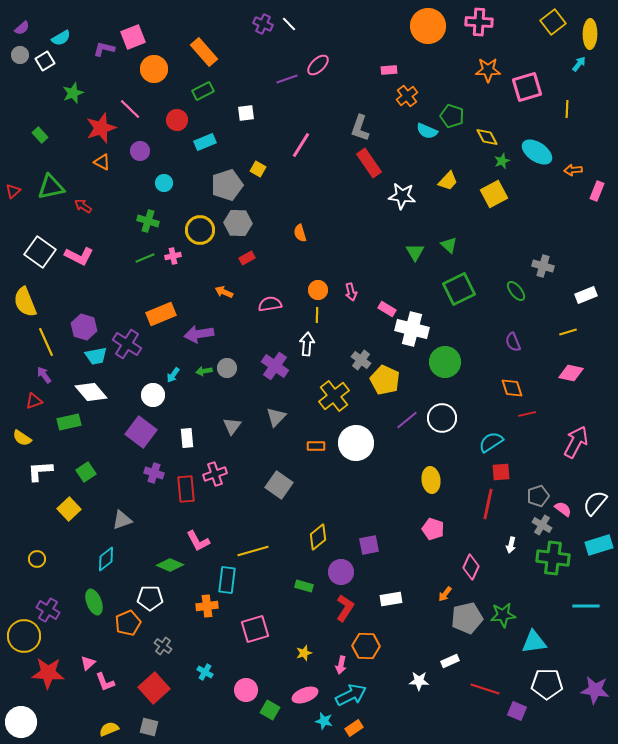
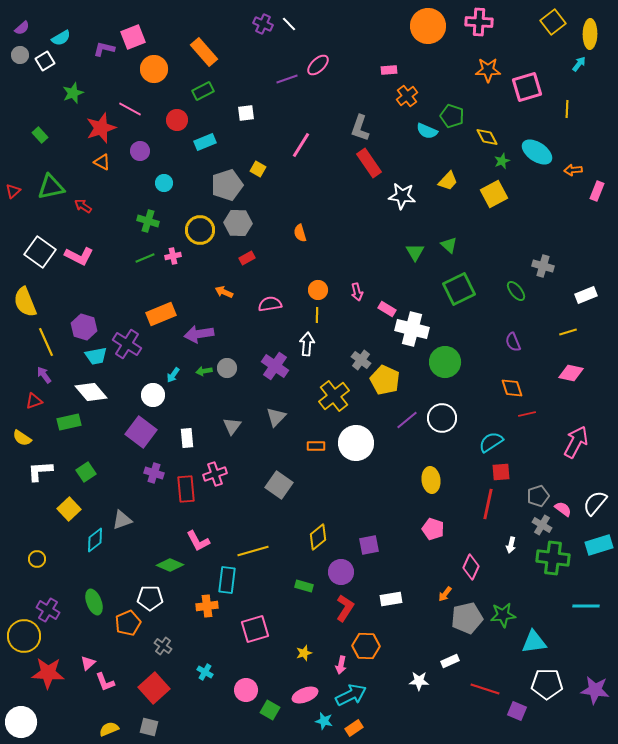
pink line at (130, 109): rotated 15 degrees counterclockwise
pink arrow at (351, 292): moved 6 px right
cyan diamond at (106, 559): moved 11 px left, 19 px up
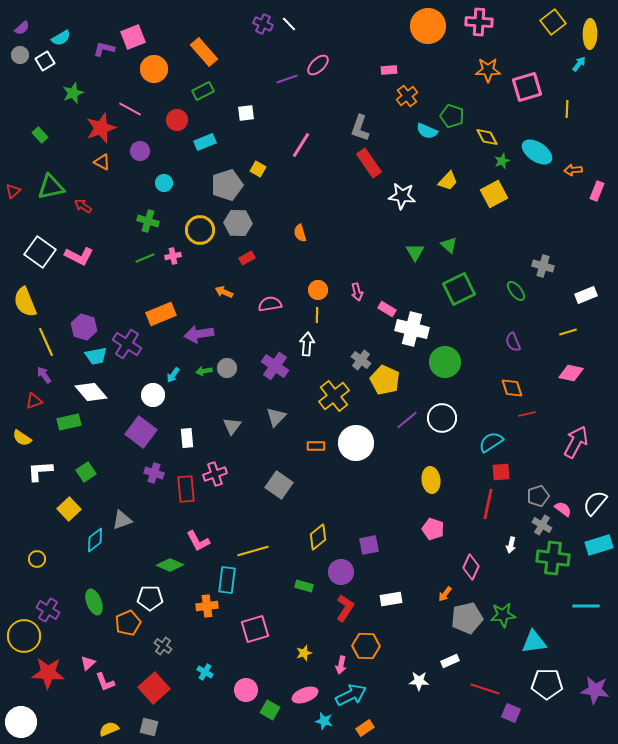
purple square at (517, 711): moved 6 px left, 2 px down
orange rectangle at (354, 728): moved 11 px right
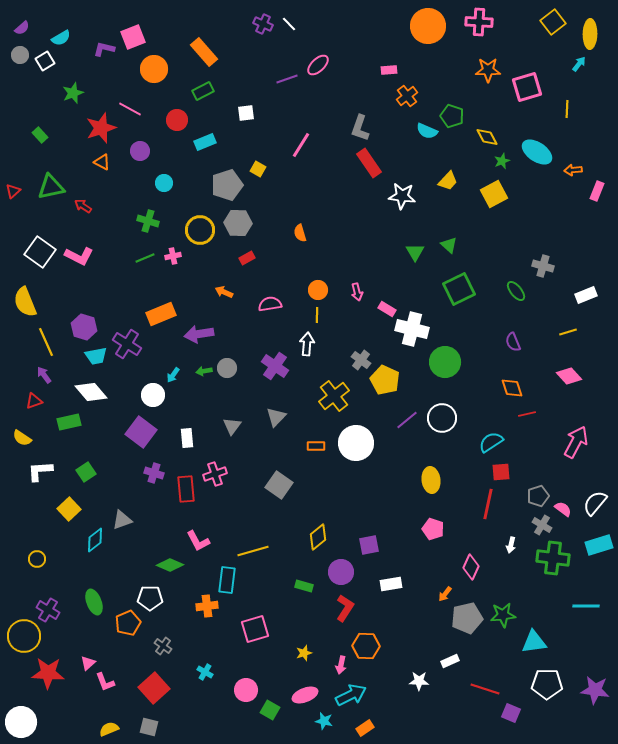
pink diamond at (571, 373): moved 2 px left, 3 px down; rotated 35 degrees clockwise
white rectangle at (391, 599): moved 15 px up
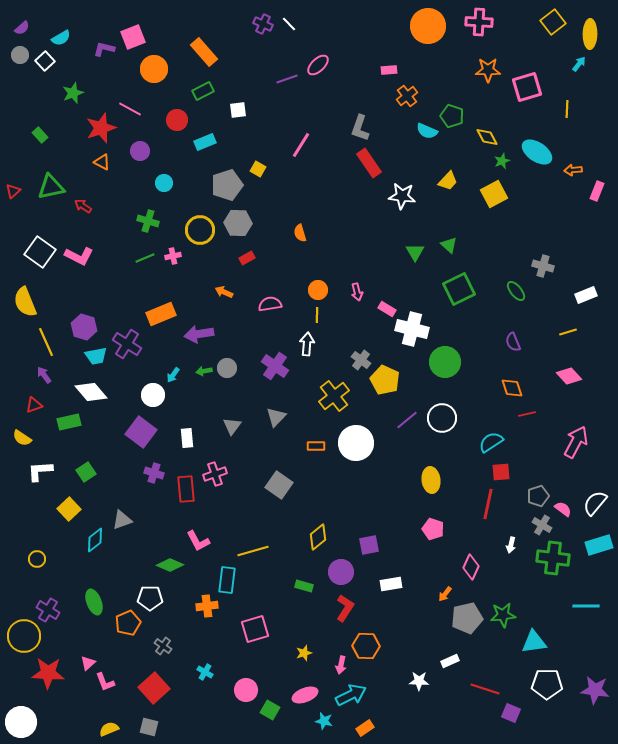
white square at (45, 61): rotated 12 degrees counterclockwise
white square at (246, 113): moved 8 px left, 3 px up
red triangle at (34, 401): moved 4 px down
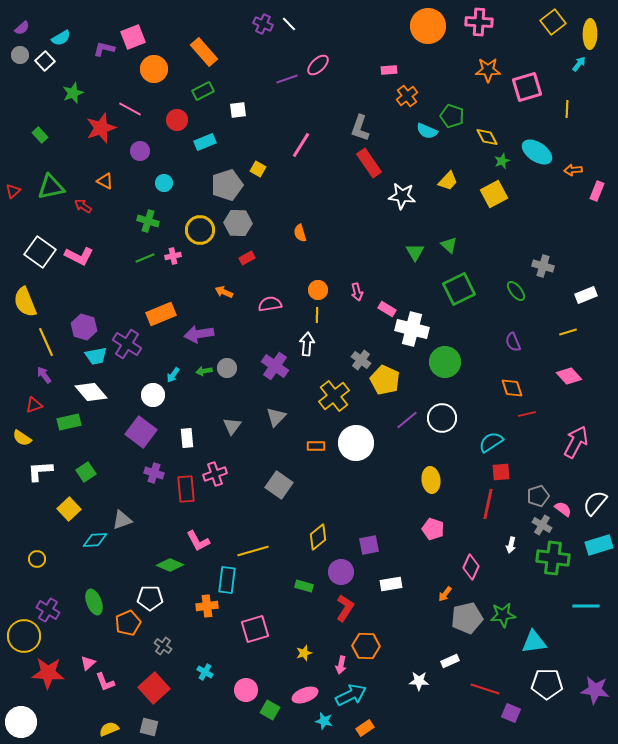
orange triangle at (102, 162): moved 3 px right, 19 px down
cyan diamond at (95, 540): rotated 35 degrees clockwise
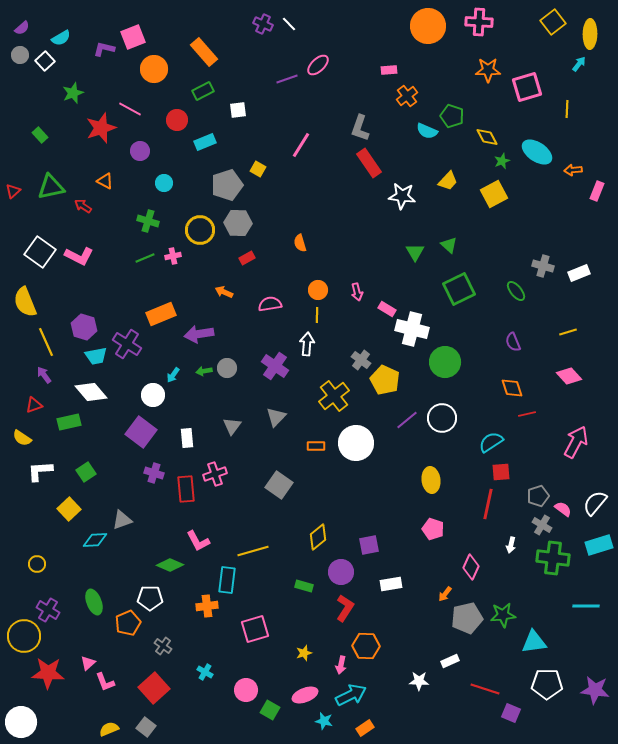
orange semicircle at (300, 233): moved 10 px down
white rectangle at (586, 295): moved 7 px left, 22 px up
yellow circle at (37, 559): moved 5 px down
gray square at (149, 727): moved 3 px left; rotated 24 degrees clockwise
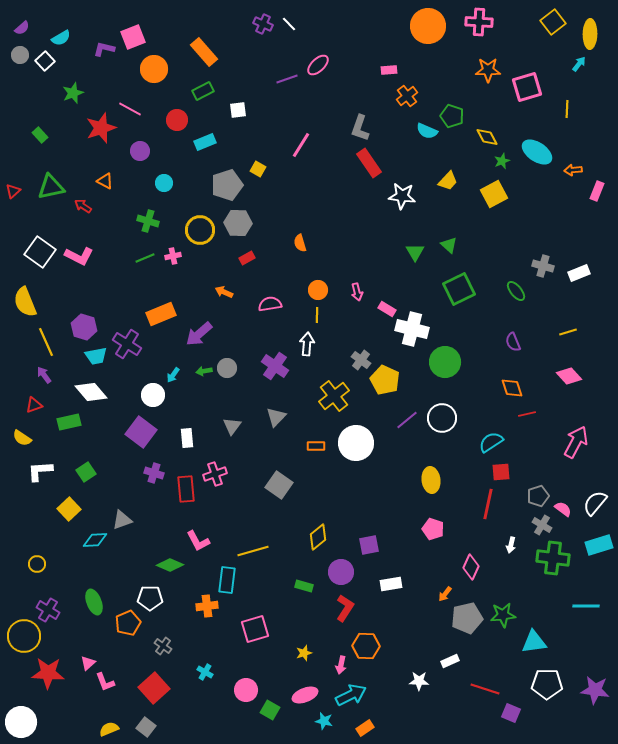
purple arrow at (199, 334): rotated 32 degrees counterclockwise
